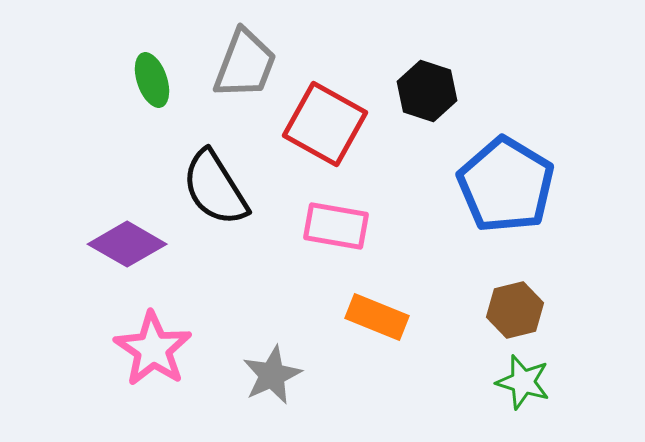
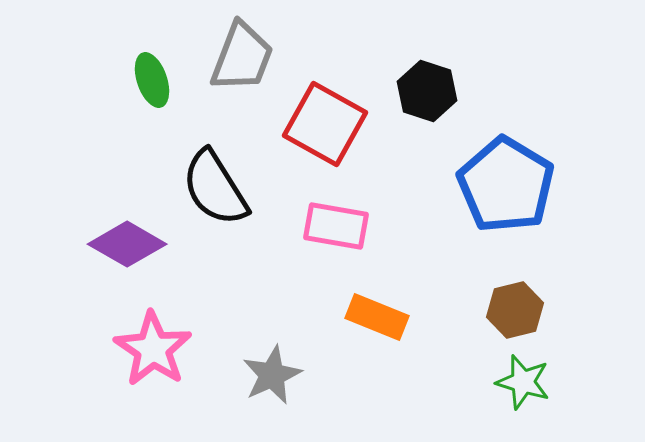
gray trapezoid: moved 3 px left, 7 px up
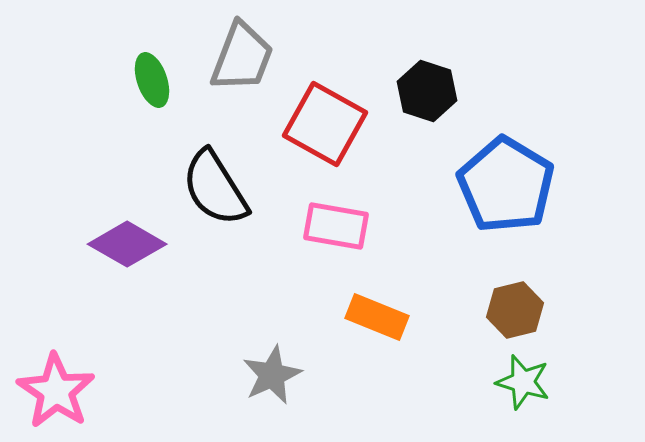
pink star: moved 97 px left, 42 px down
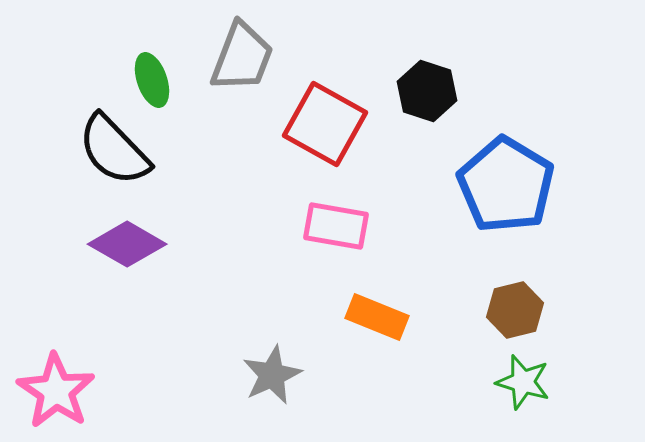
black semicircle: moved 101 px left, 38 px up; rotated 12 degrees counterclockwise
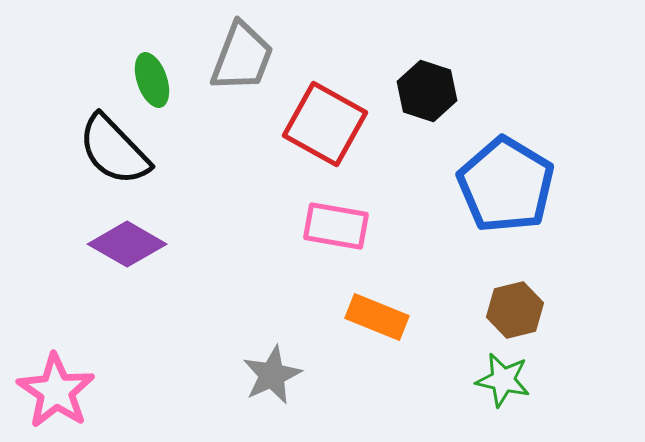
green star: moved 20 px left, 2 px up; rotated 4 degrees counterclockwise
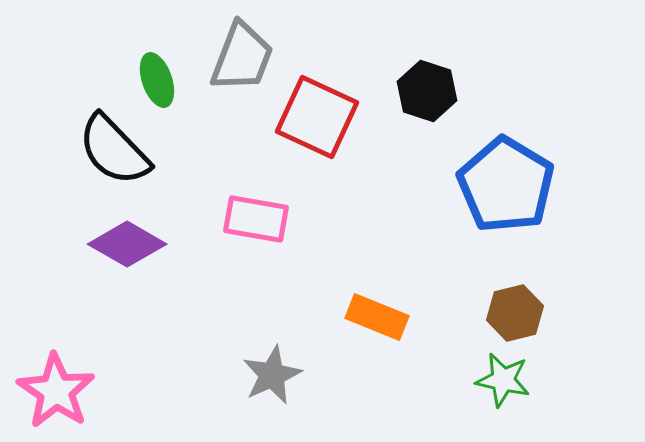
green ellipse: moved 5 px right
red square: moved 8 px left, 7 px up; rotated 4 degrees counterclockwise
pink rectangle: moved 80 px left, 7 px up
brown hexagon: moved 3 px down
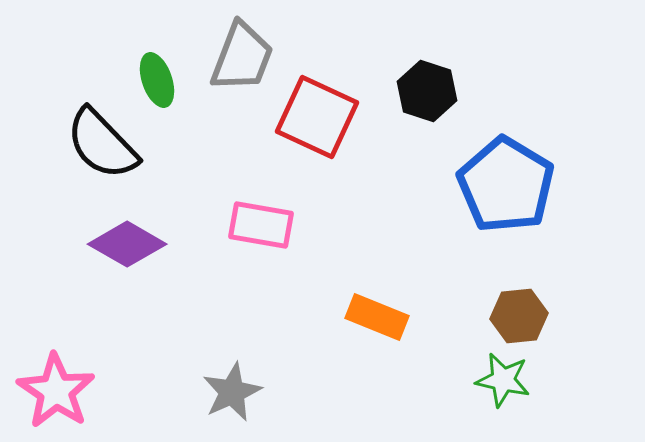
black semicircle: moved 12 px left, 6 px up
pink rectangle: moved 5 px right, 6 px down
brown hexagon: moved 4 px right, 3 px down; rotated 8 degrees clockwise
gray star: moved 40 px left, 17 px down
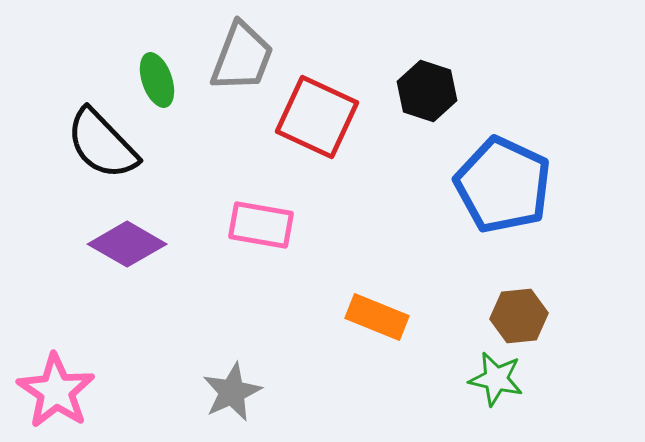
blue pentagon: moved 3 px left; rotated 6 degrees counterclockwise
green star: moved 7 px left, 1 px up
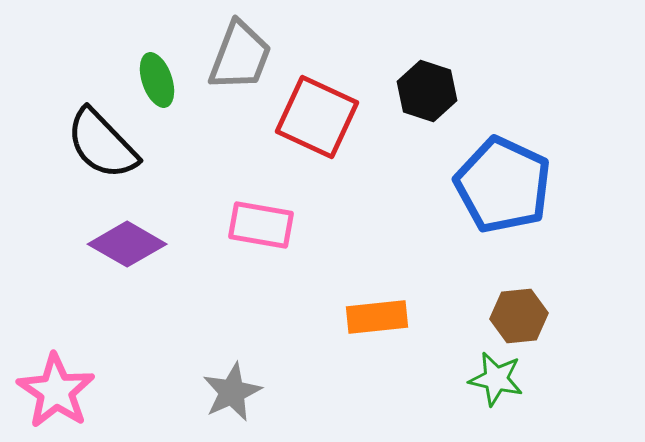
gray trapezoid: moved 2 px left, 1 px up
orange rectangle: rotated 28 degrees counterclockwise
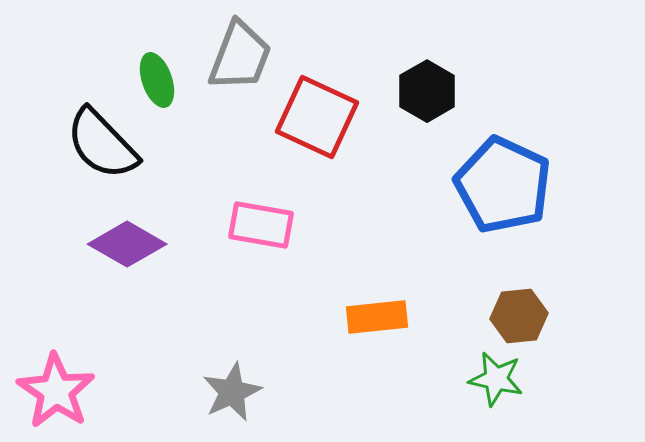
black hexagon: rotated 12 degrees clockwise
